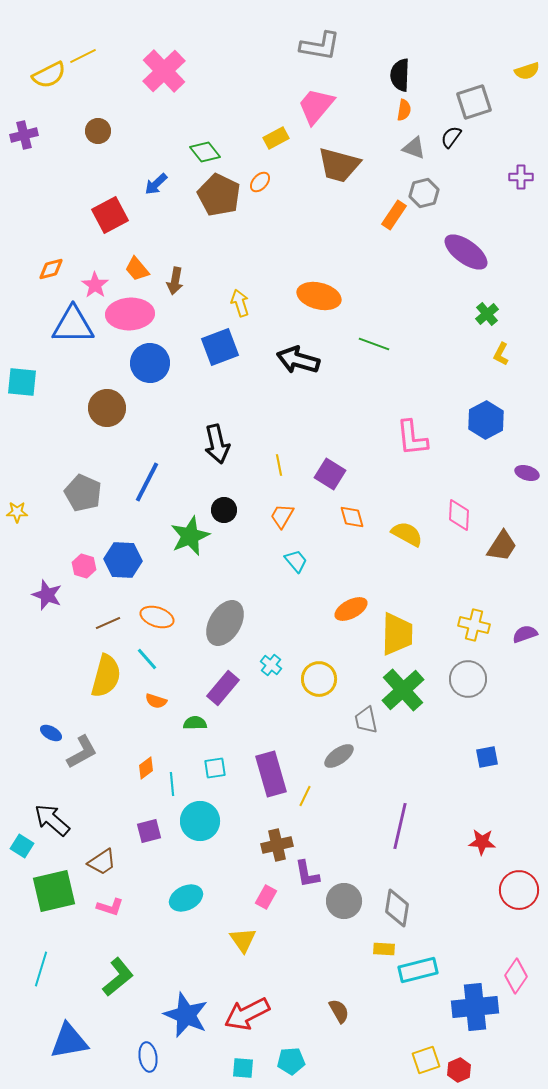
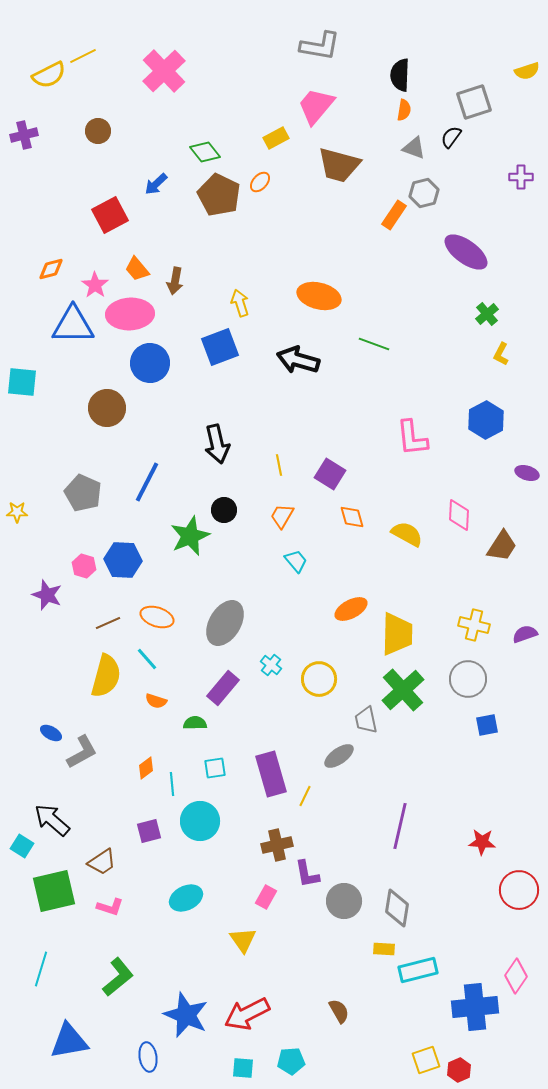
blue square at (487, 757): moved 32 px up
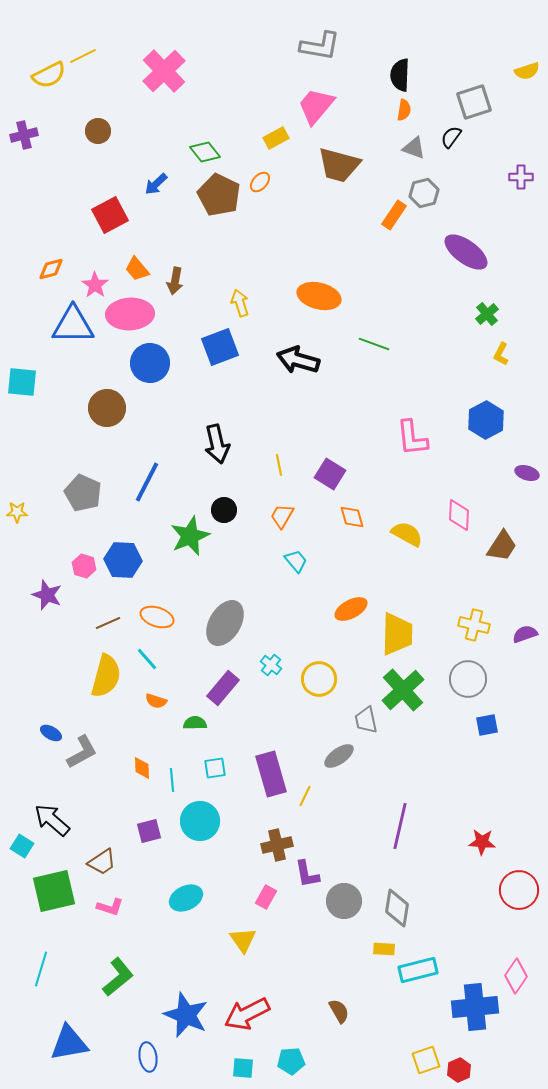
orange diamond at (146, 768): moved 4 px left; rotated 55 degrees counterclockwise
cyan line at (172, 784): moved 4 px up
blue triangle at (69, 1041): moved 2 px down
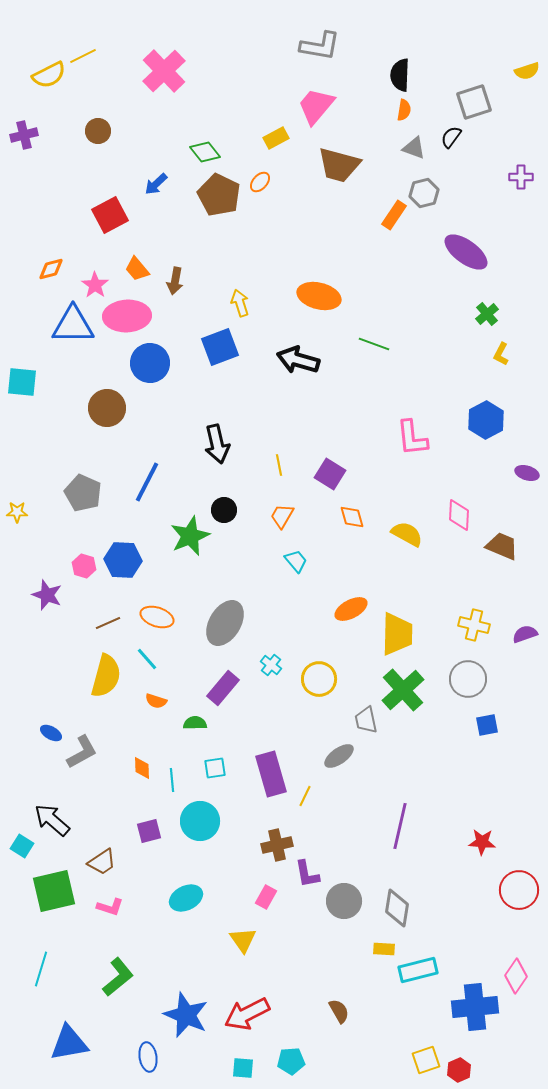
pink ellipse at (130, 314): moved 3 px left, 2 px down
brown trapezoid at (502, 546): rotated 100 degrees counterclockwise
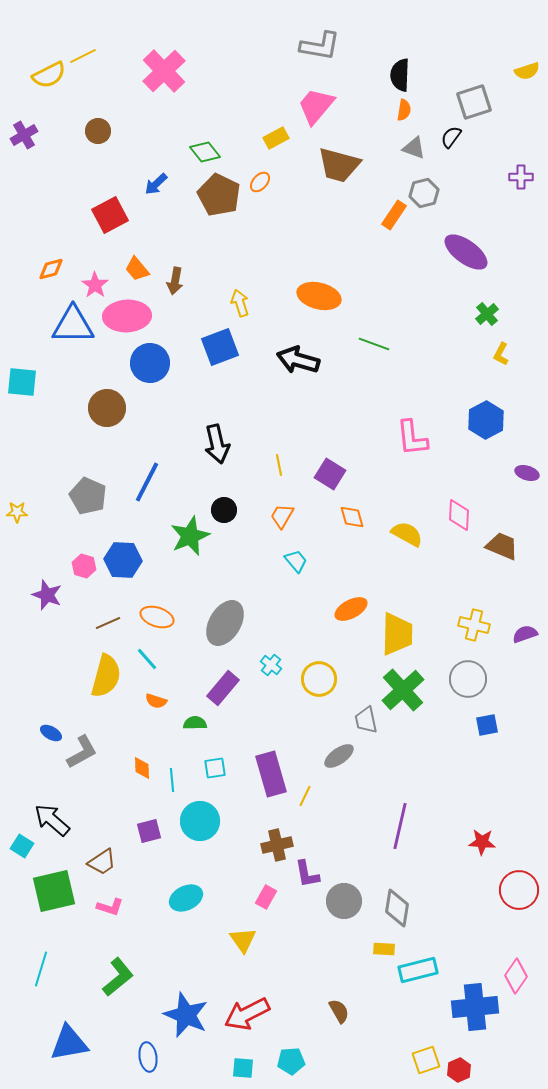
purple cross at (24, 135): rotated 16 degrees counterclockwise
gray pentagon at (83, 493): moved 5 px right, 3 px down
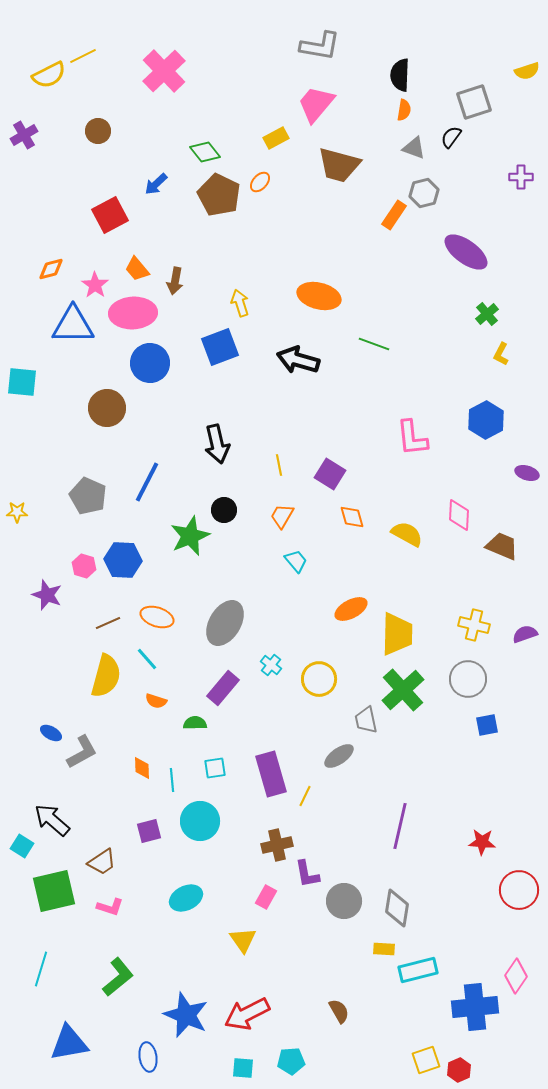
pink trapezoid at (316, 106): moved 2 px up
pink ellipse at (127, 316): moved 6 px right, 3 px up
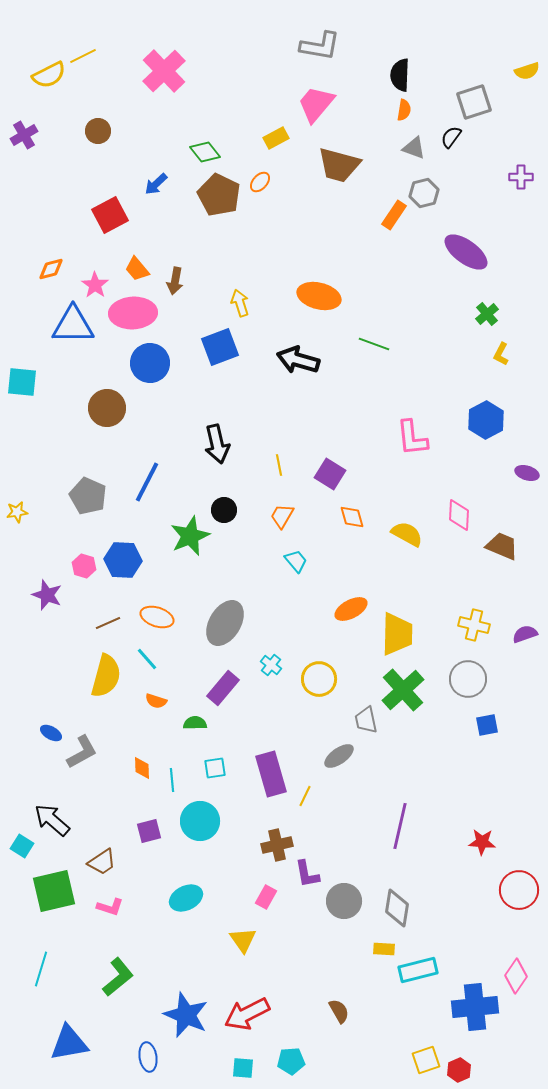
yellow star at (17, 512): rotated 10 degrees counterclockwise
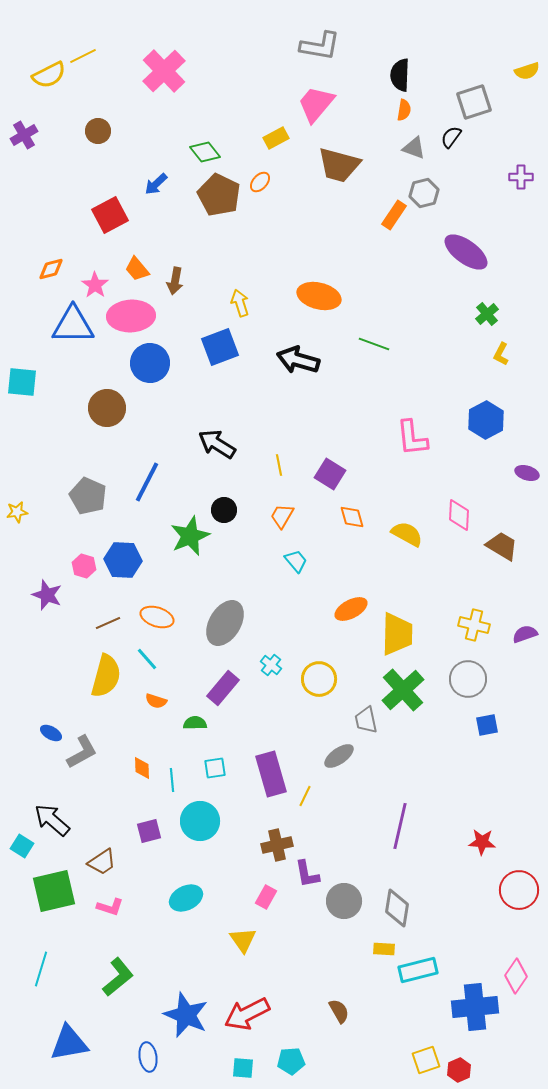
pink ellipse at (133, 313): moved 2 px left, 3 px down
black arrow at (217, 444): rotated 135 degrees clockwise
brown trapezoid at (502, 546): rotated 8 degrees clockwise
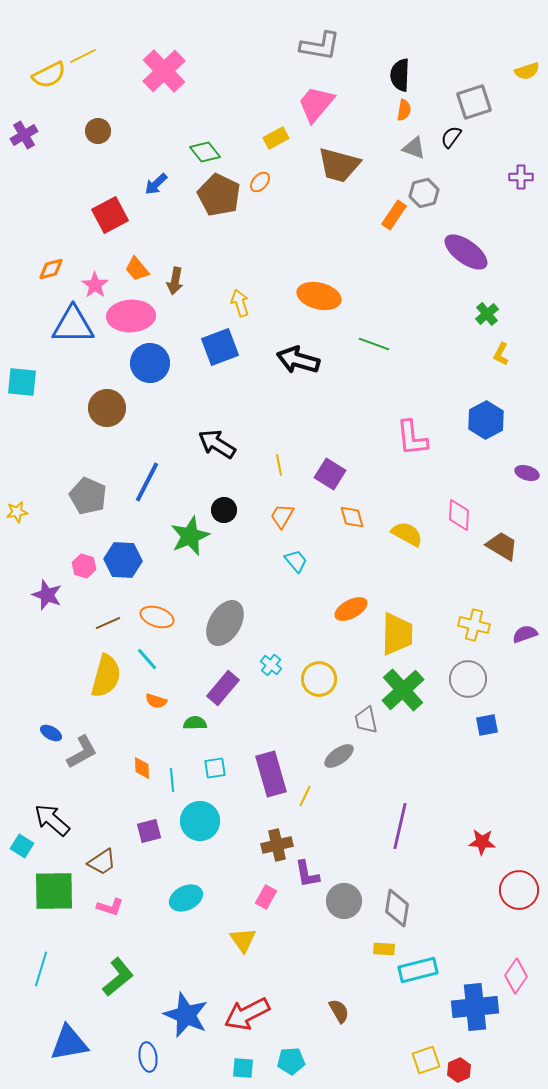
green square at (54, 891): rotated 12 degrees clockwise
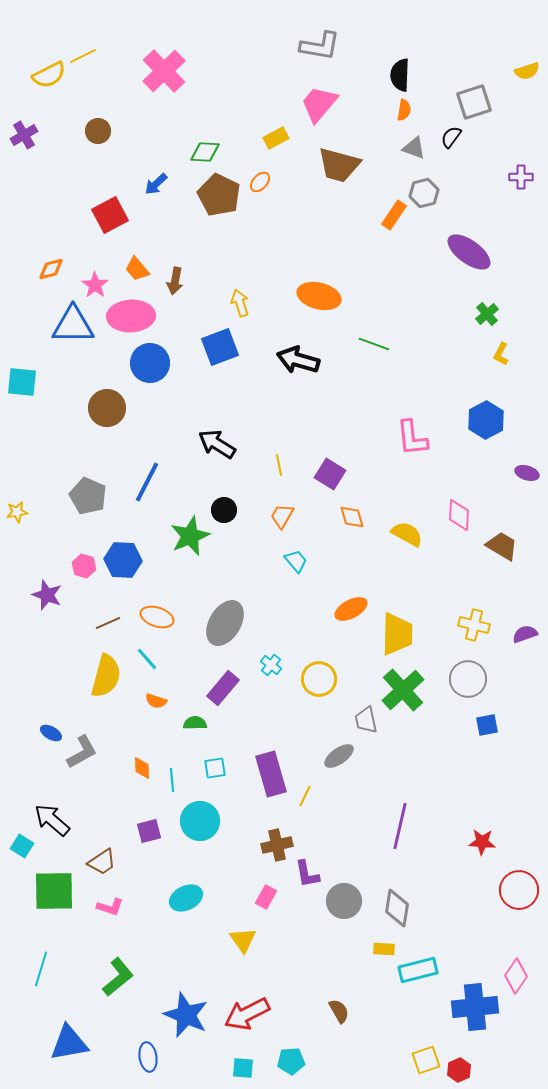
pink trapezoid at (316, 104): moved 3 px right
green diamond at (205, 152): rotated 48 degrees counterclockwise
purple ellipse at (466, 252): moved 3 px right
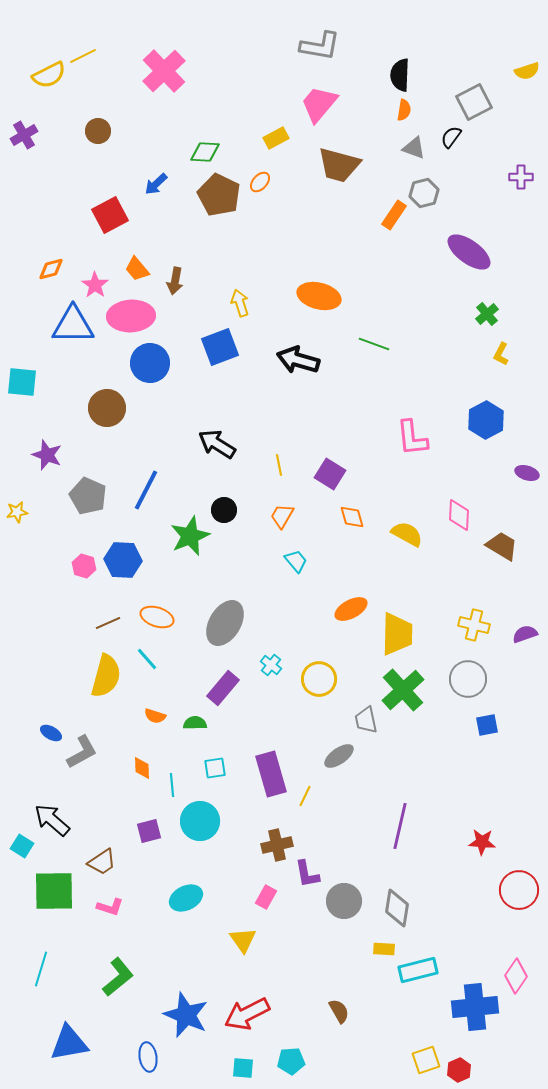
gray square at (474, 102): rotated 9 degrees counterclockwise
blue line at (147, 482): moved 1 px left, 8 px down
purple star at (47, 595): moved 140 px up
orange semicircle at (156, 701): moved 1 px left, 15 px down
cyan line at (172, 780): moved 5 px down
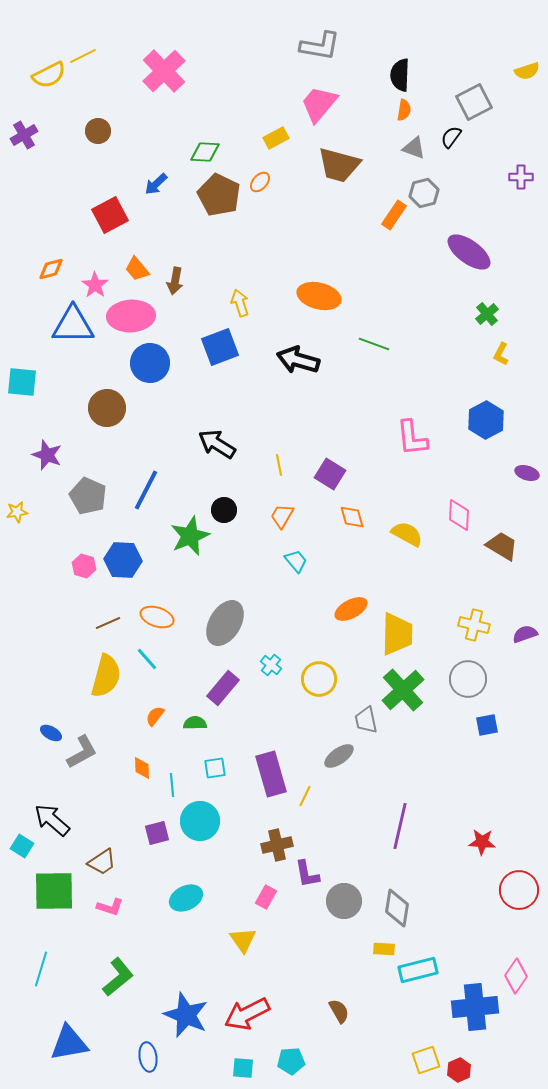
orange semicircle at (155, 716): rotated 110 degrees clockwise
purple square at (149, 831): moved 8 px right, 2 px down
